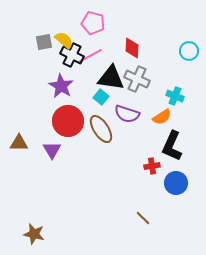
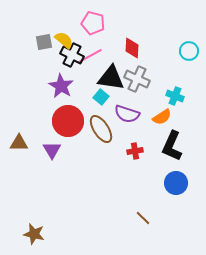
red cross: moved 17 px left, 15 px up
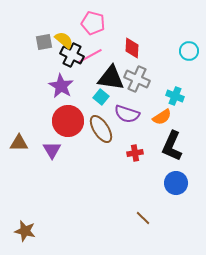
red cross: moved 2 px down
brown star: moved 9 px left, 3 px up
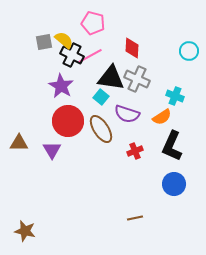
red cross: moved 2 px up; rotated 14 degrees counterclockwise
blue circle: moved 2 px left, 1 px down
brown line: moved 8 px left; rotated 56 degrees counterclockwise
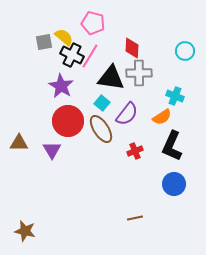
yellow semicircle: moved 3 px up
cyan circle: moved 4 px left
pink line: rotated 30 degrees counterclockwise
gray cross: moved 2 px right, 6 px up; rotated 25 degrees counterclockwise
cyan square: moved 1 px right, 6 px down
purple semicircle: rotated 70 degrees counterclockwise
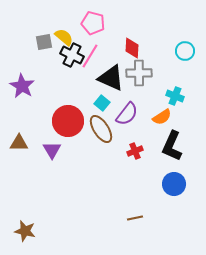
black triangle: rotated 16 degrees clockwise
purple star: moved 39 px left
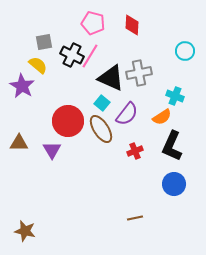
yellow semicircle: moved 26 px left, 28 px down
red diamond: moved 23 px up
gray cross: rotated 10 degrees counterclockwise
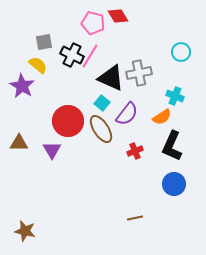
red diamond: moved 14 px left, 9 px up; rotated 35 degrees counterclockwise
cyan circle: moved 4 px left, 1 px down
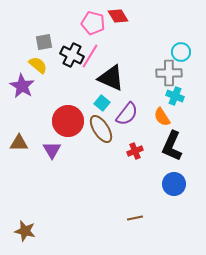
gray cross: moved 30 px right; rotated 10 degrees clockwise
orange semicircle: rotated 90 degrees clockwise
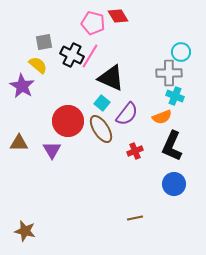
orange semicircle: rotated 78 degrees counterclockwise
